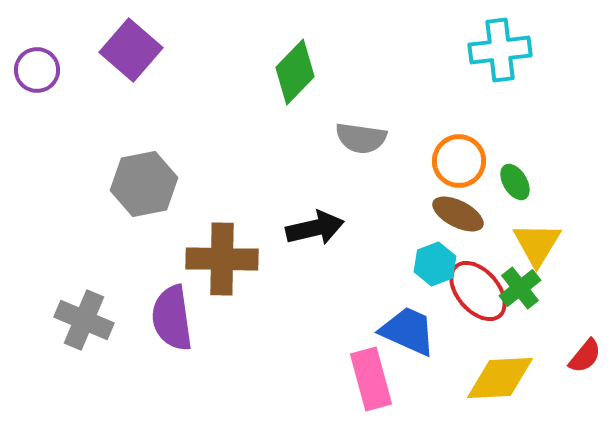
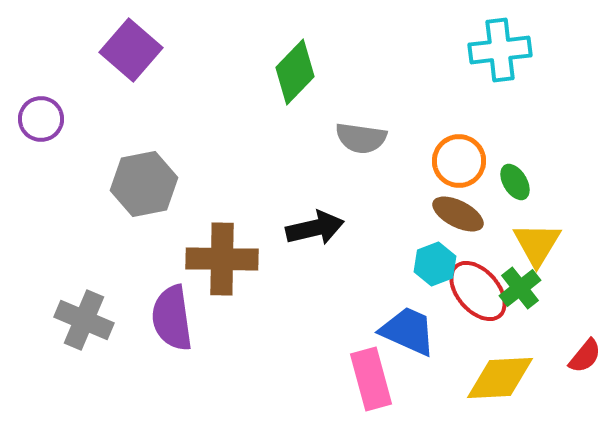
purple circle: moved 4 px right, 49 px down
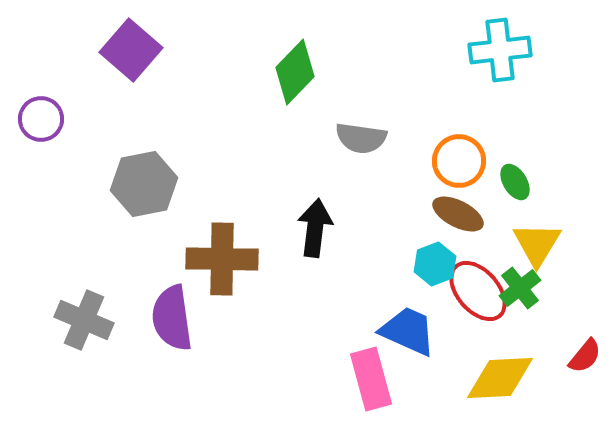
black arrow: rotated 70 degrees counterclockwise
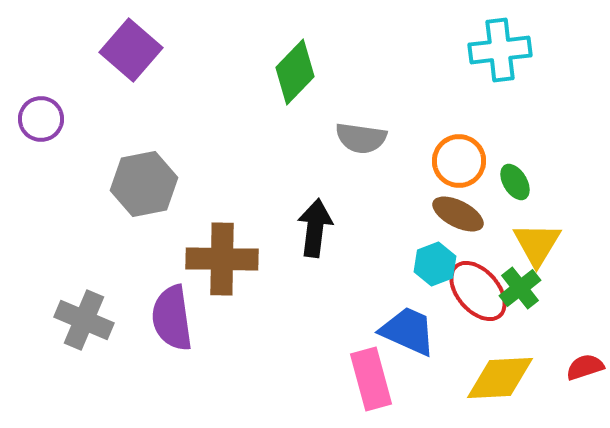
red semicircle: moved 11 px down; rotated 147 degrees counterclockwise
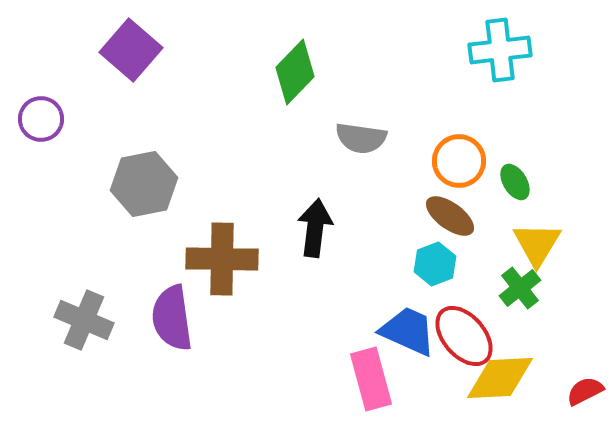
brown ellipse: moved 8 px left, 2 px down; rotated 9 degrees clockwise
red ellipse: moved 14 px left, 45 px down
red semicircle: moved 24 px down; rotated 9 degrees counterclockwise
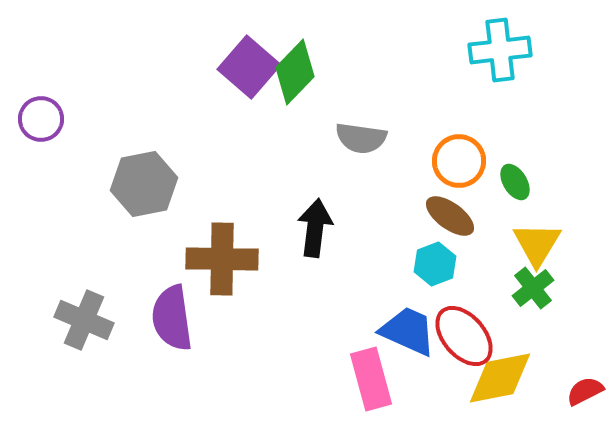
purple square: moved 118 px right, 17 px down
green cross: moved 13 px right
yellow diamond: rotated 8 degrees counterclockwise
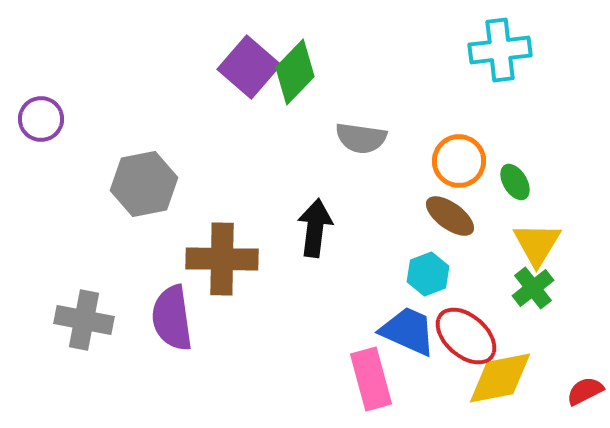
cyan hexagon: moved 7 px left, 10 px down
gray cross: rotated 12 degrees counterclockwise
red ellipse: moved 2 px right; rotated 8 degrees counterclockwise
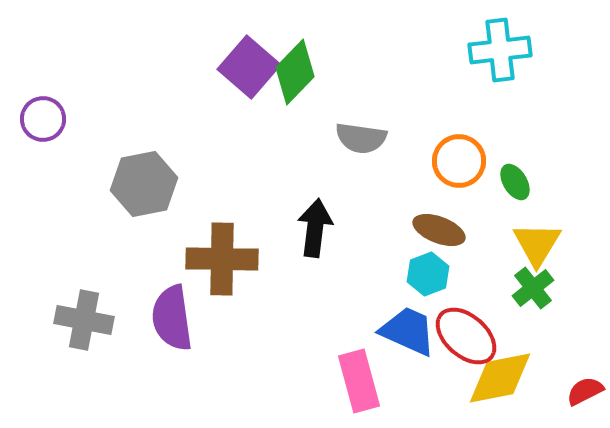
purple circle: moved 2 px right
brown ellipse: moved 11 px left, 14 px down; rotated 15 degrees counterclockwise
pink rectangle: moved 12 px left, 2 px down
